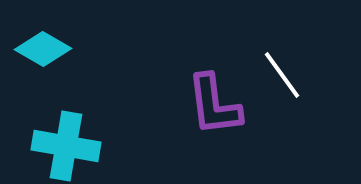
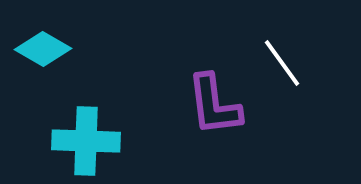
white line: moved 12 px up
cyan cross: moved 20 px right, 5 px up; rotated 8 degrees counterclockwise
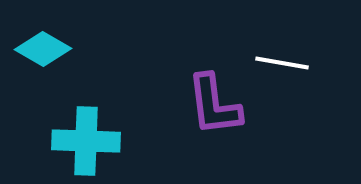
white line: rotated 44 degrees counterclockwise
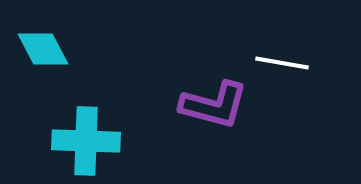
cyan diamond: rotated 32 degrees clockwise
purple L-shape: rotated 68 degrees counterclockwise
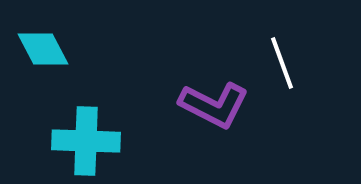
white line: rotated 60 degrees clockwise
purple L-shape: rotated 12 degrees clockwise
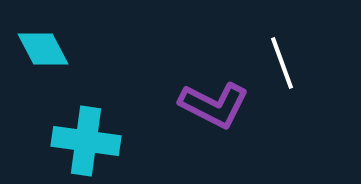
cyan cross: rotated 6 degrees clockwise
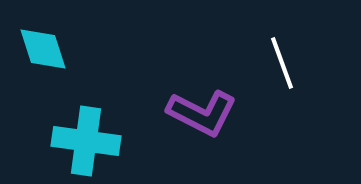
cyan diamond: rotated 10 degrees clockwise
purple L-shape: moved 12 px left, 8 px down
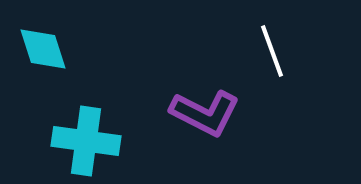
white line: moved 10 px left, 12 px up
purple L-shape: moved 3 px right
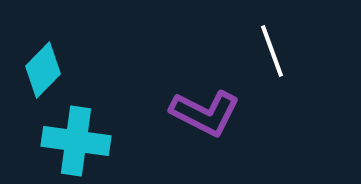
cyan diamond: moved 21 px down; rotated 62 degrees clockwise
cyan cross: moved 10 px left
